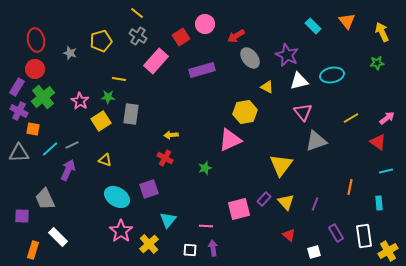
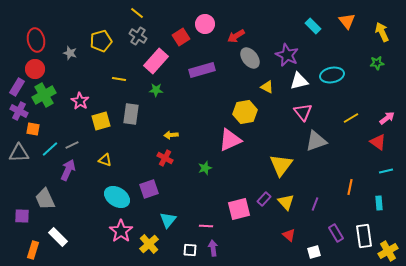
green cross at (43, 97): moved 1 px right, 2 px up; rotated 10 degrees clockwise
green star at (108, 97): moved 48 px right, 7 px up
yellow square at (101, 121): rotated 18 degrees clockwise
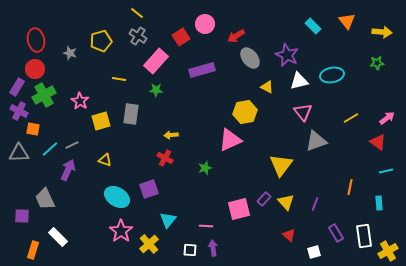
yellow arrow at (382, 32): rotated 120 degrees clockwise
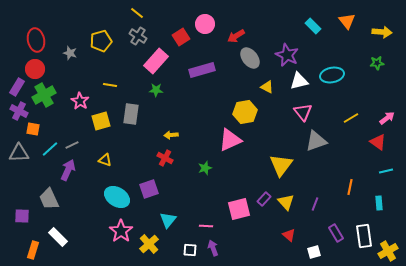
yellow line at (119, 79): moved 9 px left, 6 px down
gray trapezoid at (45, 199): moved 4 px right
purple arrow at (213, 248): rotated 14 degrees counterclockwise
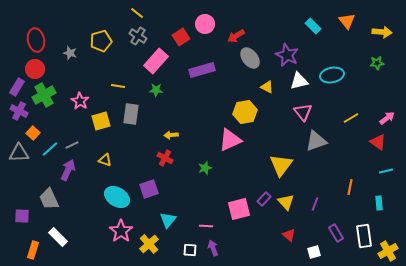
yellow line at (110, 85): moved 8 px right, 1 px down
orange square at (33, 129): moved 4 px down; rotated 32 degrees clockwise
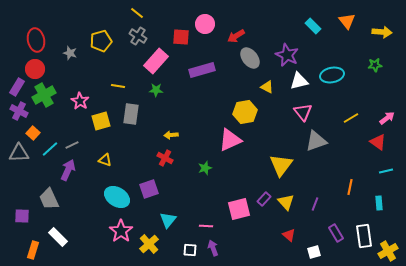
red square at (181, 37): rotated 36 degrees clockwise
green star at (377, 63): moved 2 px left, 2 px down
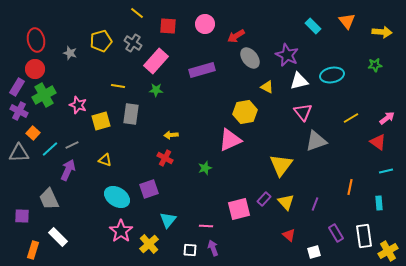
gray cross at (138, 36): moved 5 px left, 7 px down
red square at (181, 37): moved 13 px left, 11 px up
pink star at (80, 101): moved 2 px left, 4 px down; rotated 12 degrees counterclockwise
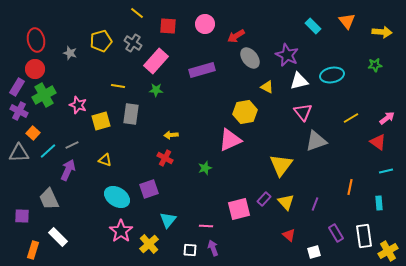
cyan line at (50, 149): moved 2 px left, 2 px down
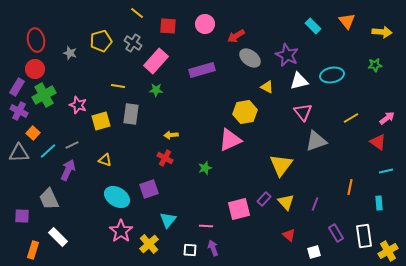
gray ellipse at (250, 58): rotated 15 degrees counterclockwise
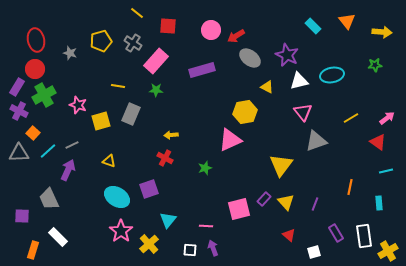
pink circle at (205, 24): moved 6 px right, 6 px down
gray rectangle at (131, 114): rotated 15 degrees clockwise
yellow triangle at (105, 160): moved 4 px right, 1 px down
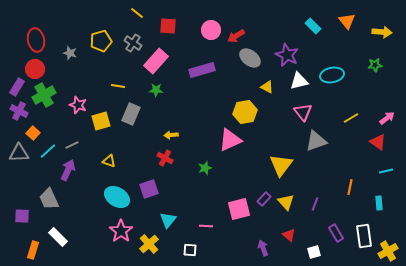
purple arrow at (213, 248): moved 50 px right
